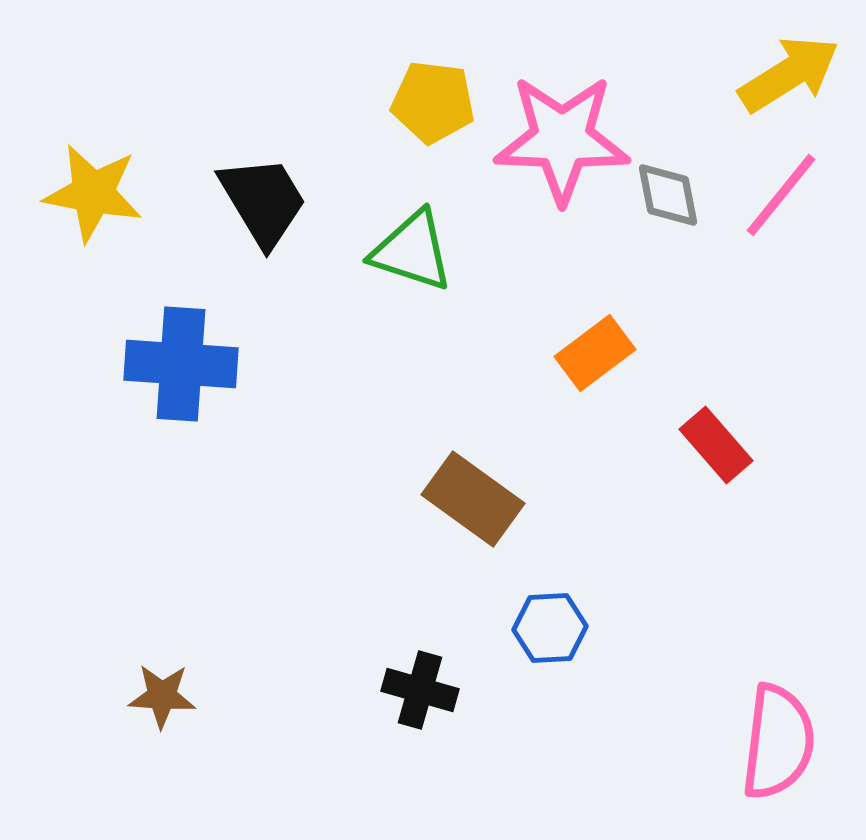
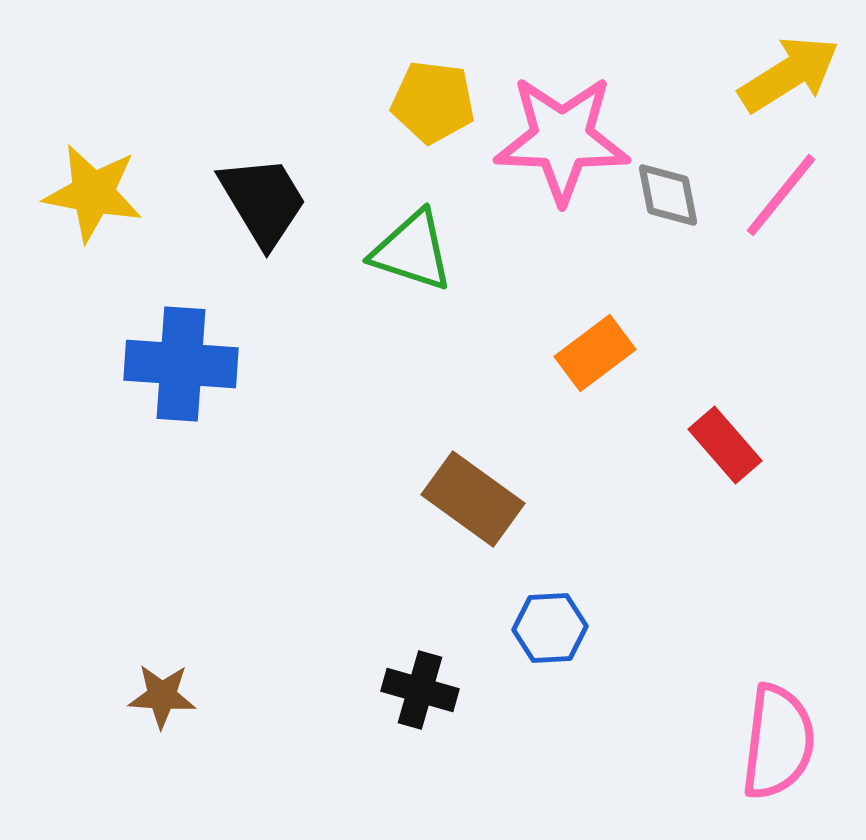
red rectangle: moved 9 px right
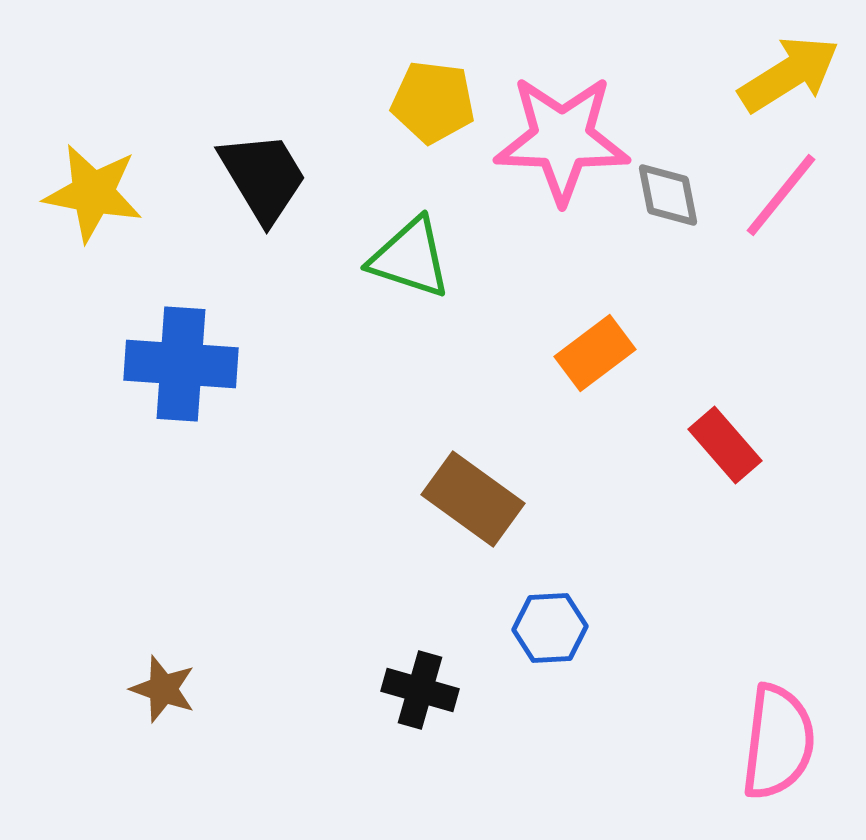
black trapezoid: moved 24 px up
green triangle: moved 2 px left, 7 px down
brown star: moved 1 px right, 7 px up; rotated 16 degrees clockwise
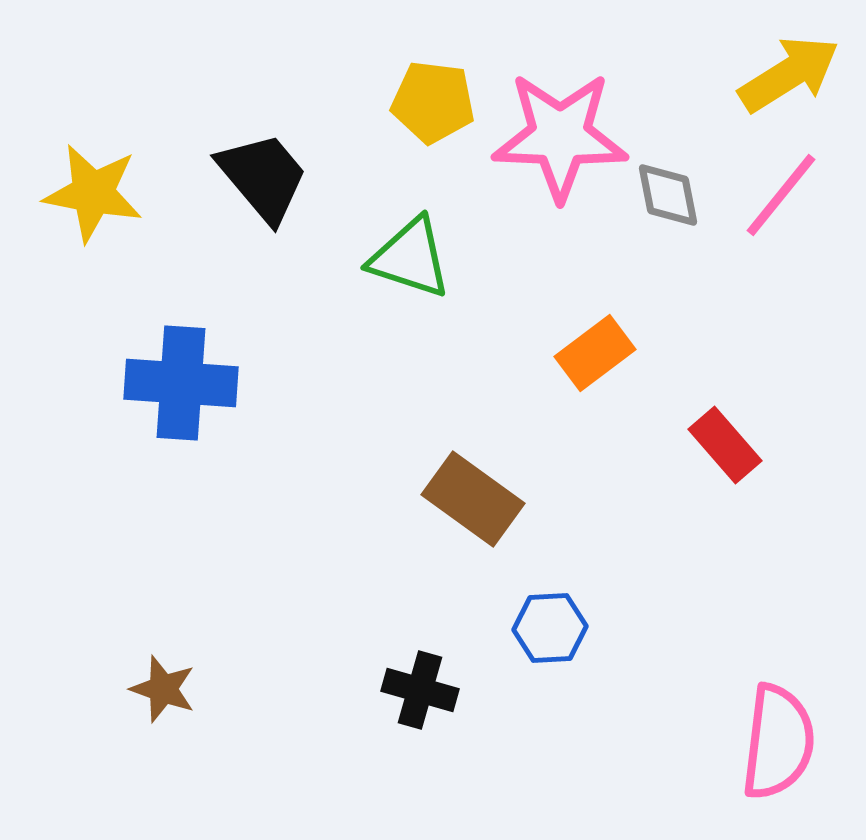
pink star: moved 2 px left, 3 px up
black trapezoid: rotated 9 degrees counterclockwise
blue cross: moved 19 px down
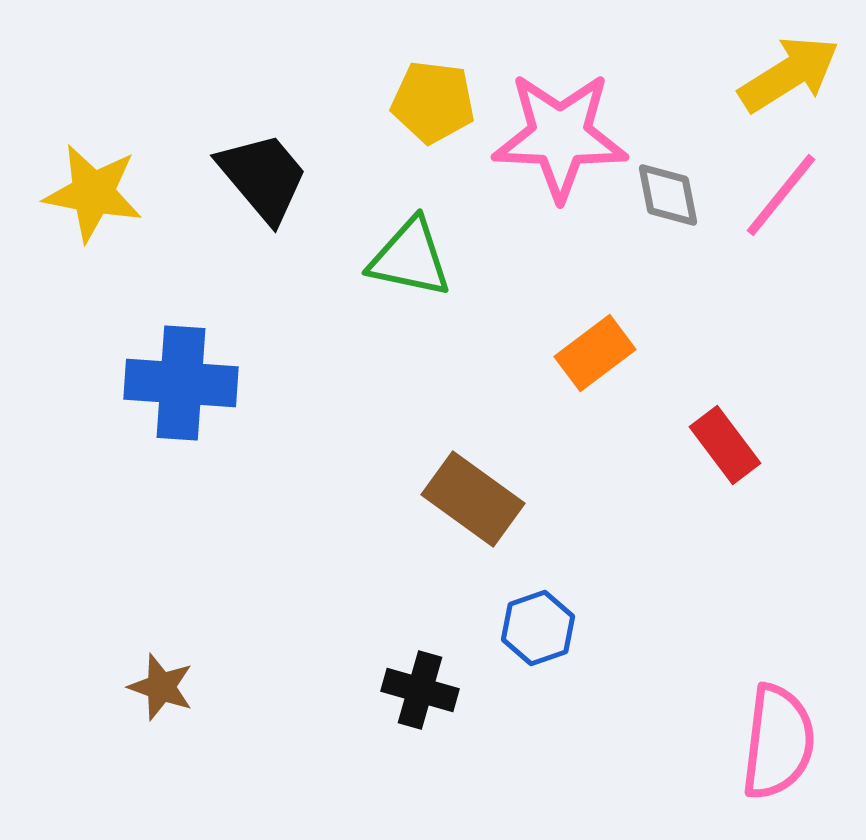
green triangle: rotated 6 degrees counterclockwise
red rectangle: rotated 4 degrees clockwise
blue hexagon: moved 12 px left; rotated 16 degrees counterclockwise
brown star: moved 2 px left, 2 px up
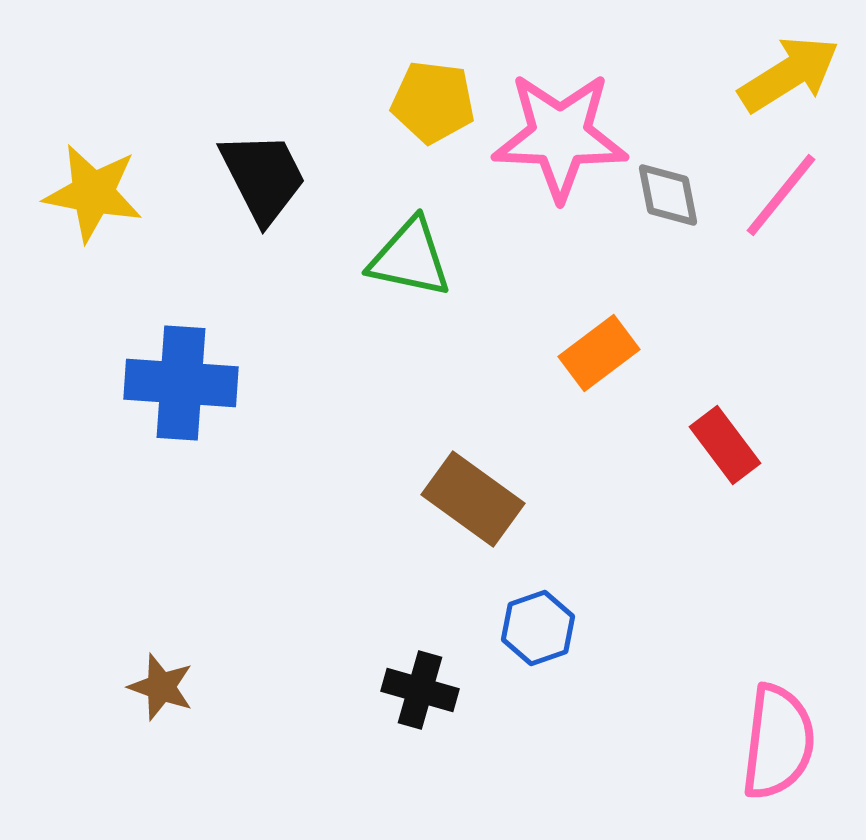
black trapezoid: rotated 13 degrees clockwise
orange rectangle: moved 4 px right
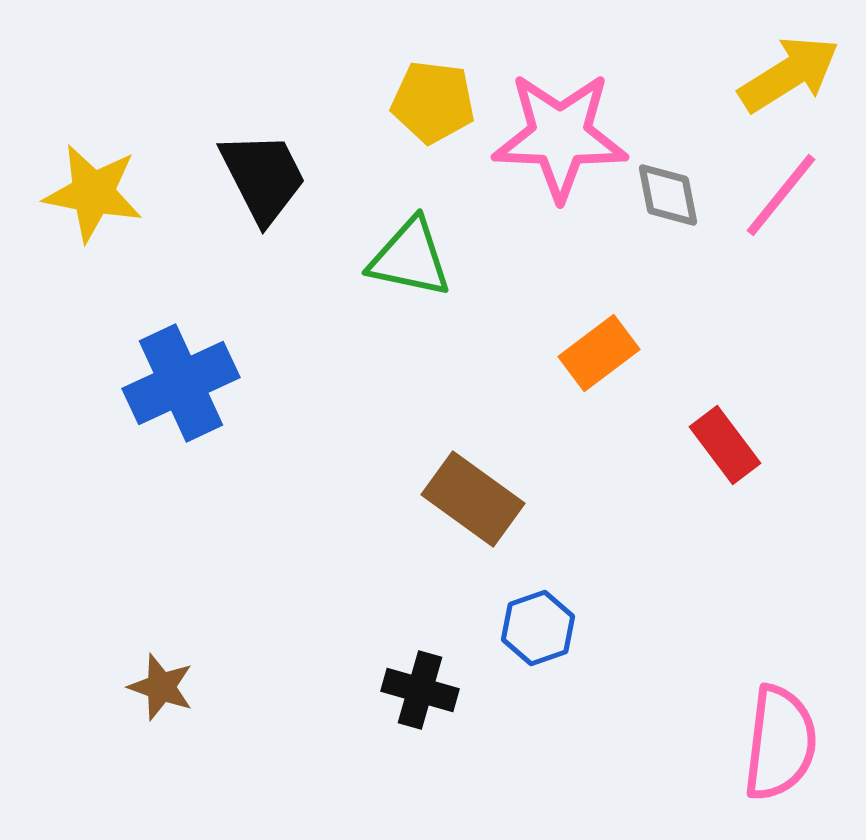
blue cross: rotated 29 degrees counterclockwise
pink semicircle: moved 2 px right, 1 px down
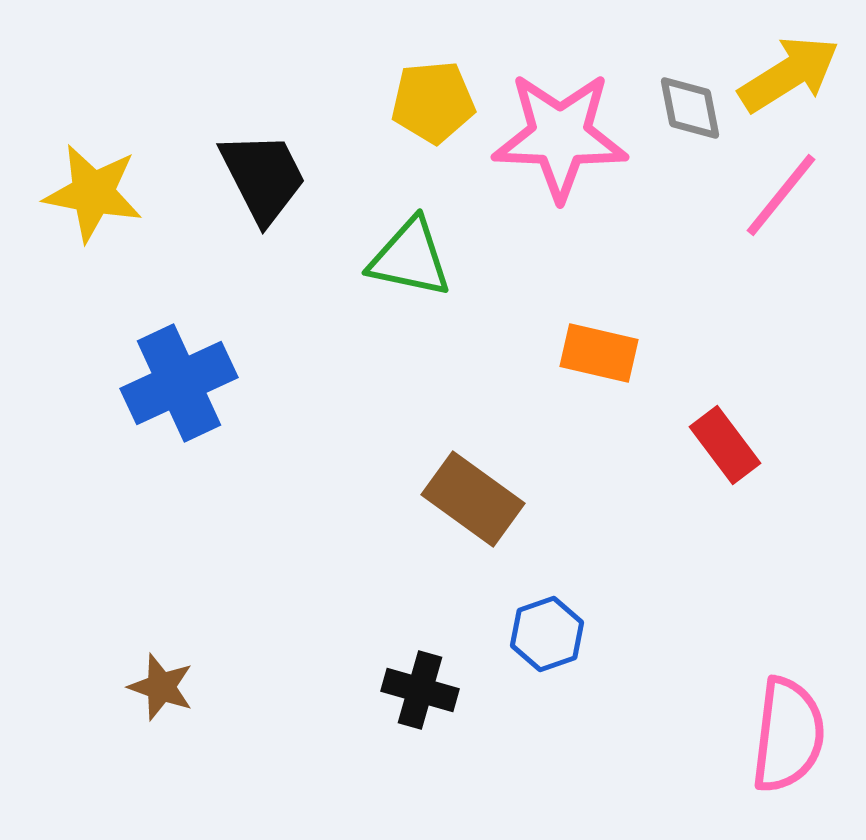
yellow pentagon: rotated 12 degrees counterclockwise
gray diamond: moved 22 px right, 87 px up
orange rectangle: rotated 50 degrees clockwise
blue cross: moved 2 px left
blue hexagon: moved 9 px right, 6 px down
pink semicircle: moved 8 px right, 8 px up
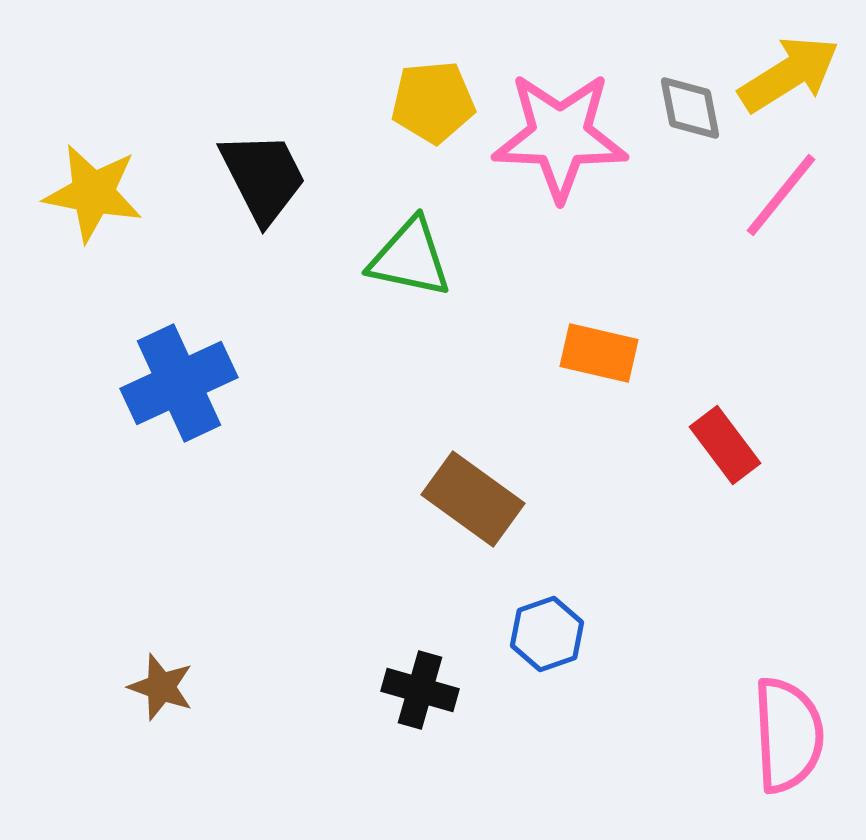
pink semicircle: rotated 10 degrees counterclockwise
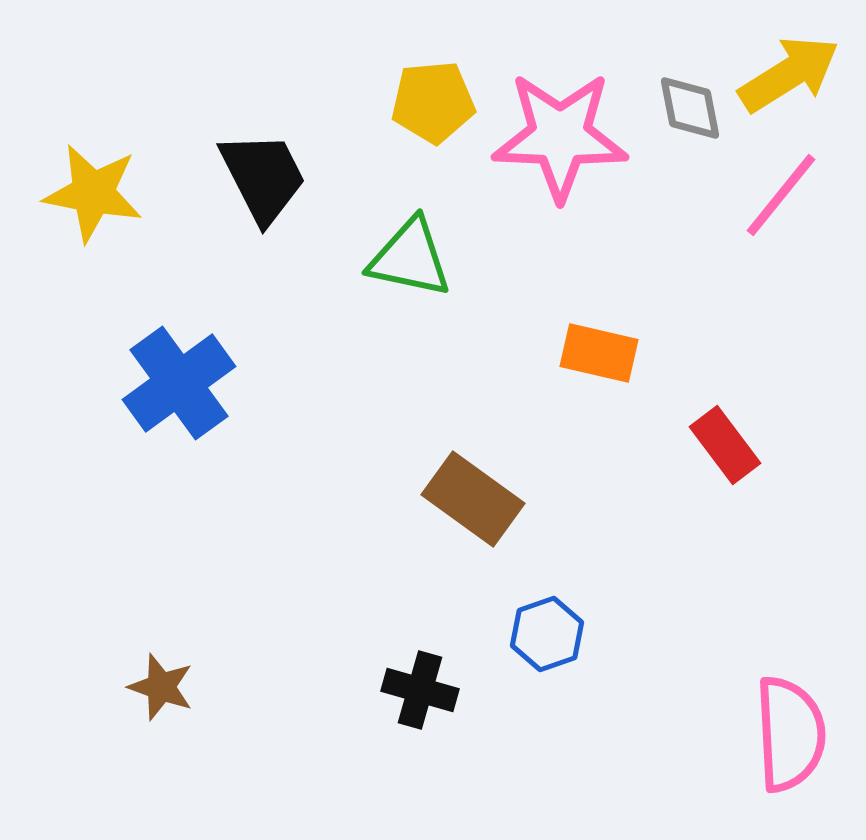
blue cross: rotated 11 degrees counterclockwise
pink semicircle: moved 2 px right, 1 px up
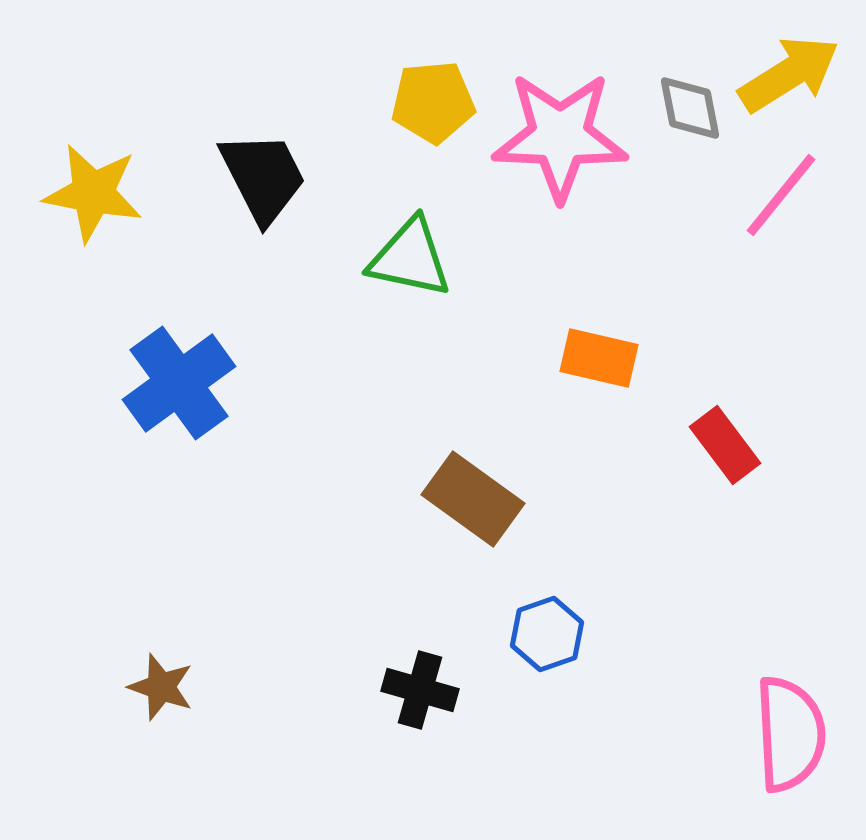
orange rectangle: moved 5 px down
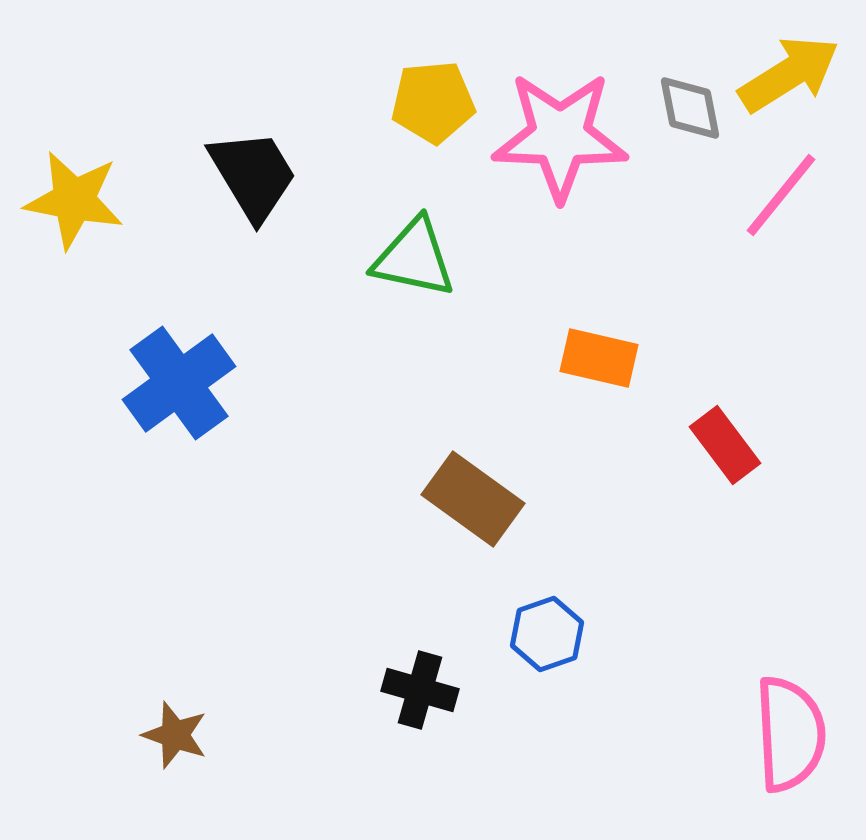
black trapezoid: moved 10 px left, 2 px up; rotated 4 degrees counterclockwise
yellow star: moved 19 px left, 7 px down
green triangle: moved 4 px right
brown star: moved 14 px right, 48 px down
